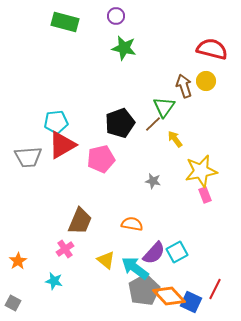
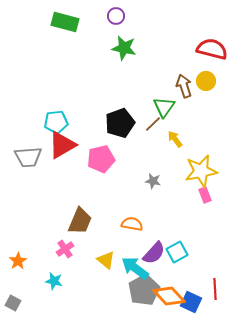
red line: rotated 30 degrees counterclockwise
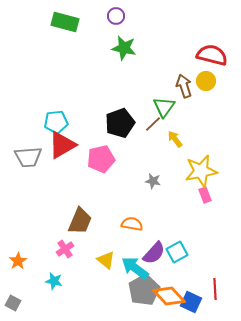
red semicircle: moved 6 px down
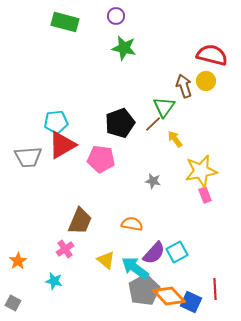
pink pentagon: rotated 20 degrees clockwise
